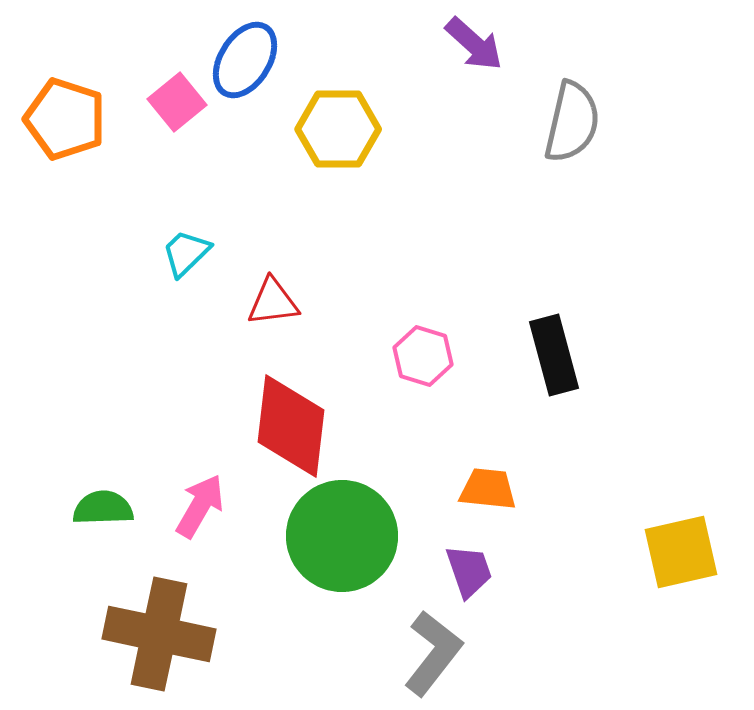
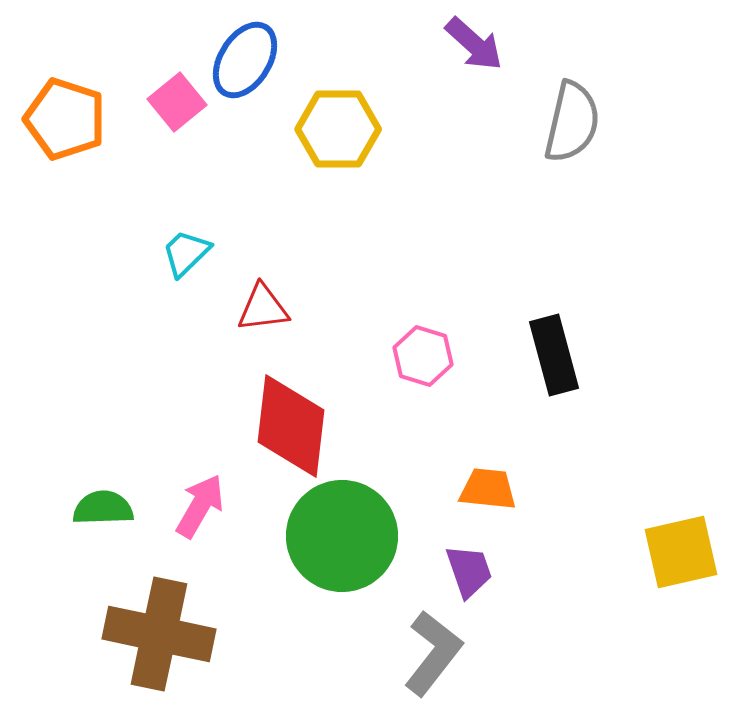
red triangle: moved 10 px left, 6 px down
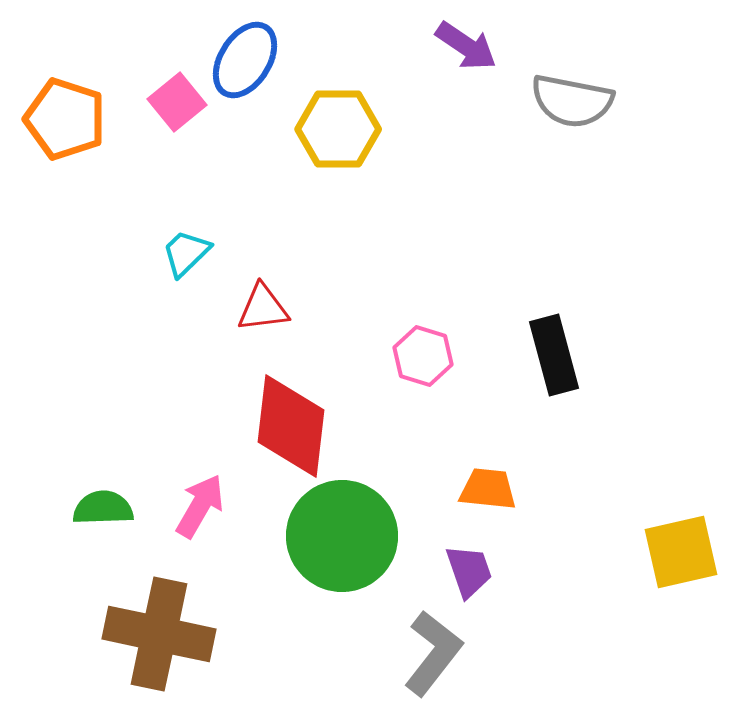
purple arrow: moved 8 px left, 2 px down; rotated 8 degrees counterclockwise
gray semicircle: moved 21 px up; rotated 88 degrees clockwise
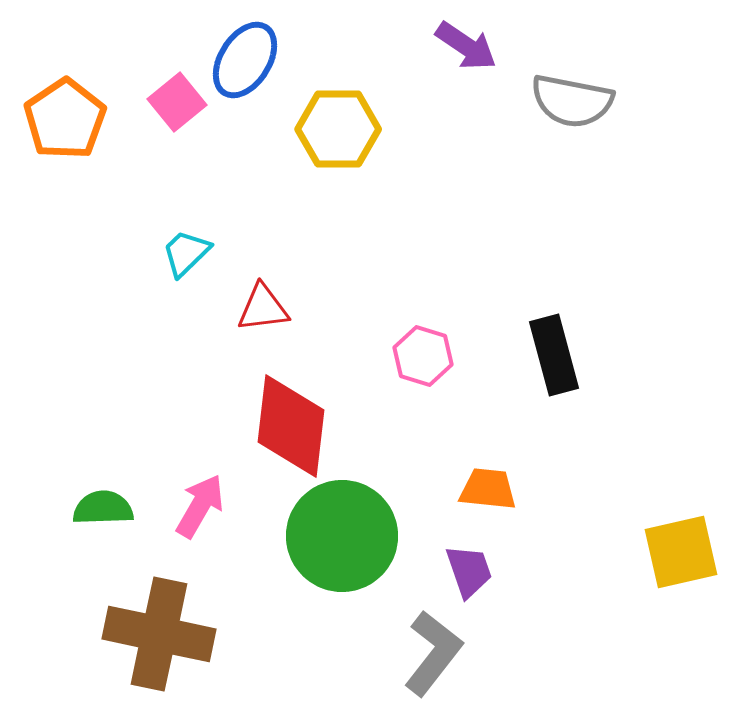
orange pentagon: rotated 20 degrees clockwise
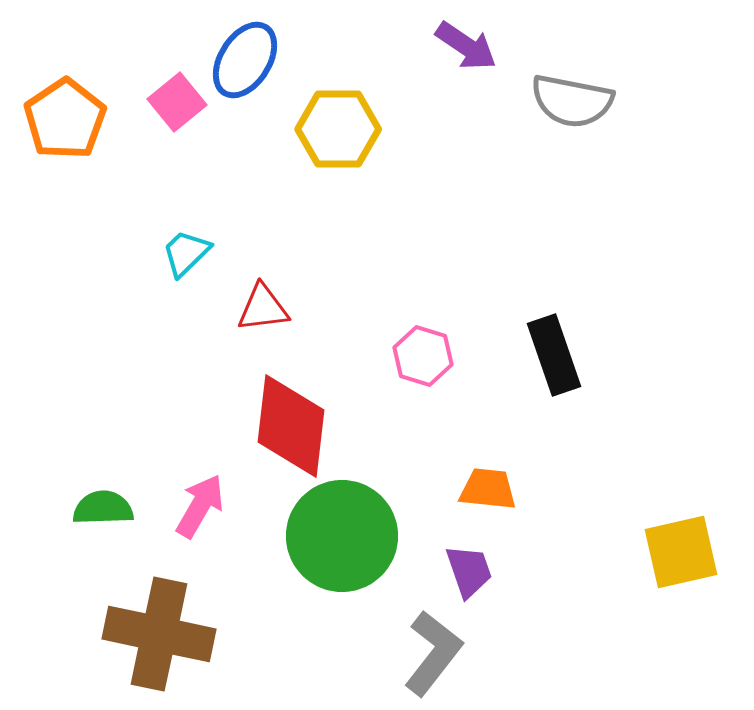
black rectangle: rotated 4 degrees counterclockwise
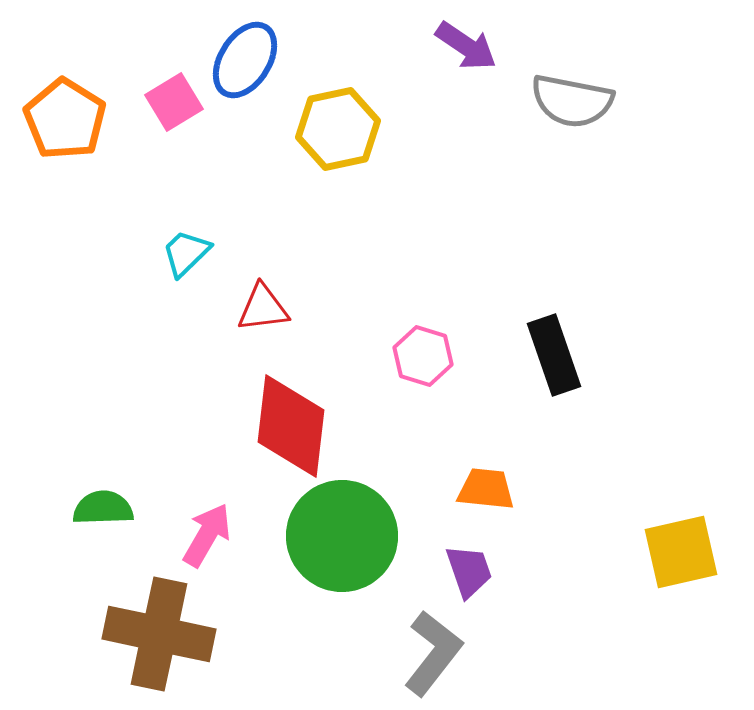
pink square: moved 3 px left; rotated 8 degrees clockwise
orange pentagon: rotated 6 degrees counterclockwise
yellow hexagon: rotated 12 degrees counterclockwise
orange trapezoid: moved 2 px left
pink arrow: moved 7 px right, 29 px down
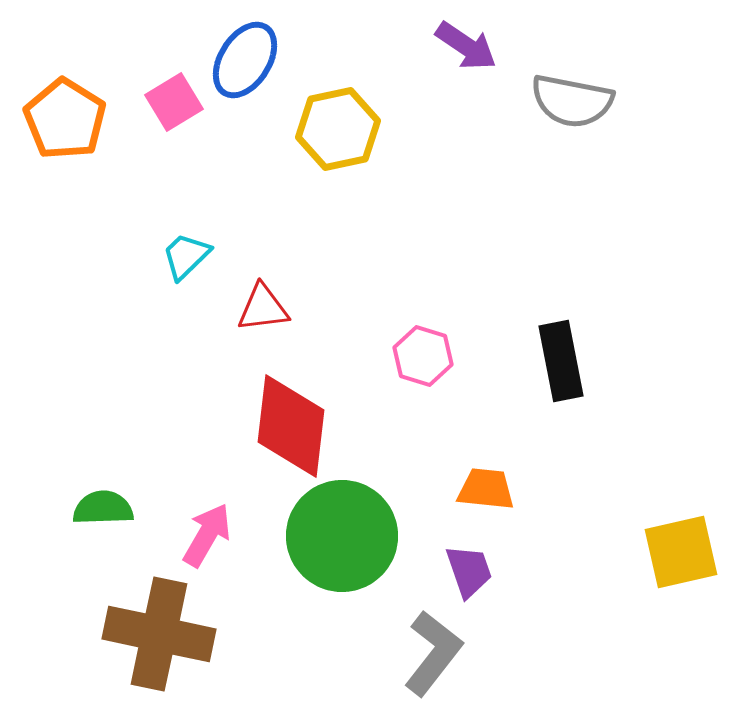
cyan trapezoid: moved 3 px down
black rectangle: moved 7 px right, 6 px down; rotated 8 degrees clockwise
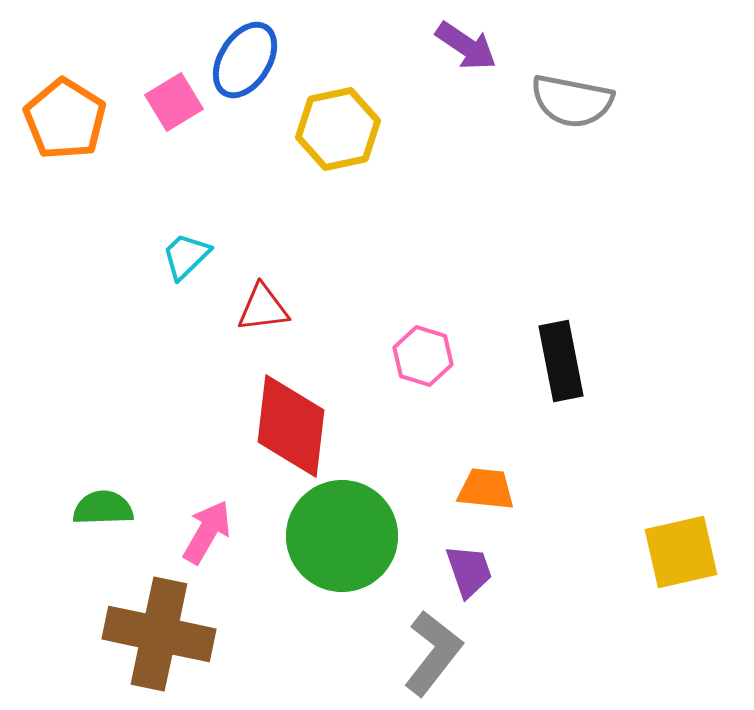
pink arrow: moved 3 px up
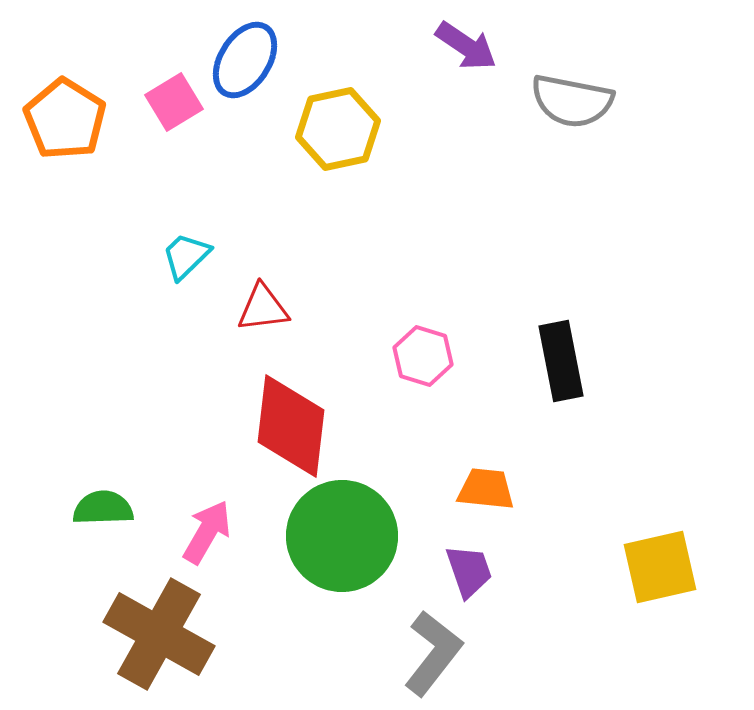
yellow square: moved 21 px left, 15 px down
brown cross: rotated 17 degrees clockwise
